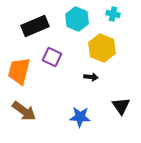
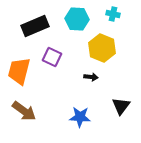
cyan hexagon: rotated 20 degrees counterclockwise
black triangle: rotated 12 degrees clockwise
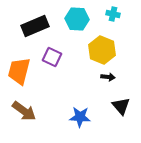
yellow hexagon: moved 2 px down
black arrow: moved 17 px right
black triangle: rotated 18 degrees counterclockwise
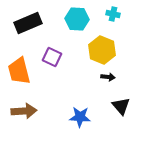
black rectangle: moved 7 px left, 3 px up
orange trapezoid: rotated 28 degrees counterclockwise
brown arrow: rotated 40 degrees counterclockwise
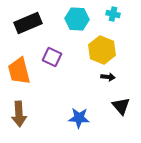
brown arrow: moved 5 px left, 3 px down; rotated 90 degrees clockwise
blue star: moved 1 px left, 1 px down
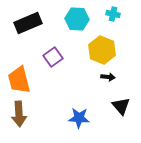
purple square: moved 1 px right; rotated 30 degrees clockwise
orange trapezoid: moved 9 px down
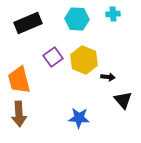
cyan cross: rotated 16 degrees counterclockwise
yellow hexagon: moved 18 px left, 10 px down
black triangle: moved 2 px right, 6 px up
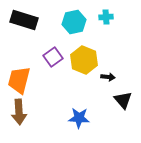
cyan cross: moved 7 px left, 3 px down
cyan hexagon: moved 3 px left, 3 px down; rotated 15 degrees counterclockwise
black rectangle: moved 4 px left, 3 px up; rotated 40 degrees clockwise
orange trapezoid: rotated 28 degrees clockwise
brown arrow: moved 2 px up
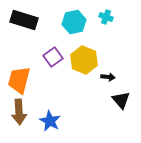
cyan cross: rotated 24 degrees clockwise
black triangle: moved 2 px left
blue star: moved 29 px left, 3 px down; rotated 25 degrees clockwise
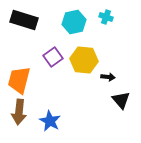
yellow hexagon: rotated 16 degrees counterclockwise
brown arrow: rotated 10 degrees clockwise
